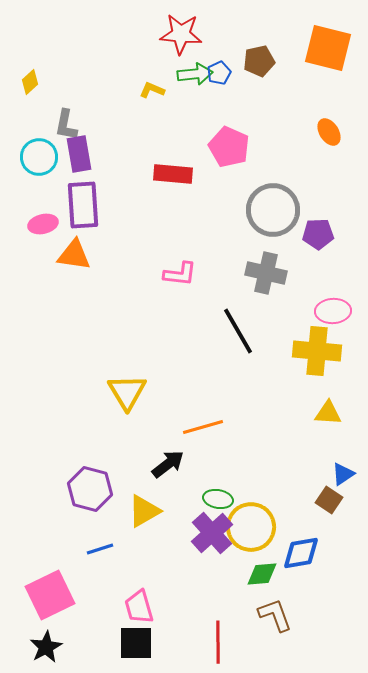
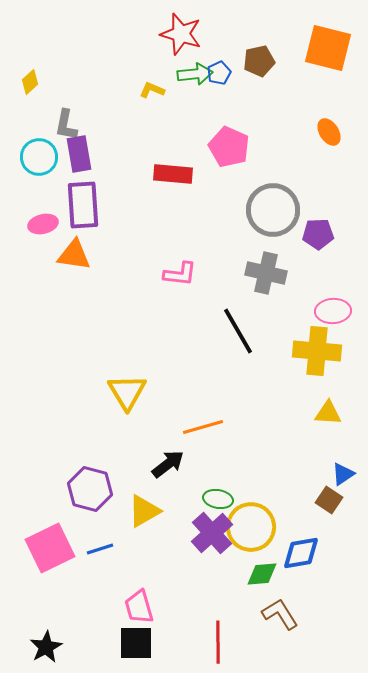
red star at (181, 34): rotated 12 degrees clockwise
pink square at (50, 595): moved 47 px up
brown L-shape at (275, 615): moved 5 px right, 1 px up; rotated 12 degrees counterclockwise
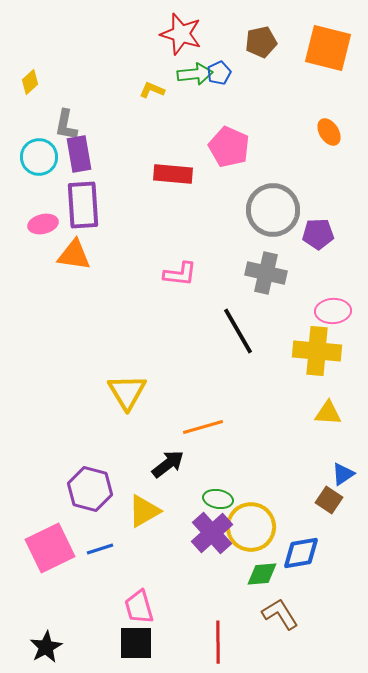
brown pentagon at (259, 61): moved 2 px right, 19 px up
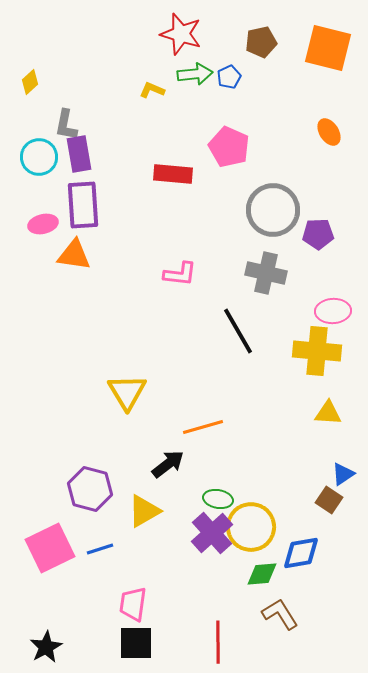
blue pentagon at (219, 73): moved 10 px right, 4 px down
pink trapezoid at (139, 607): moved 6 px left, 3 px up; rotated 24 degrees clockwise
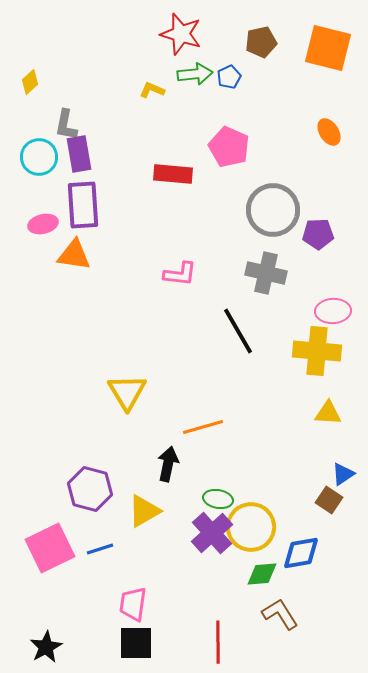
black arrow at (168, 464): rotated 40 degrees counterclockwise
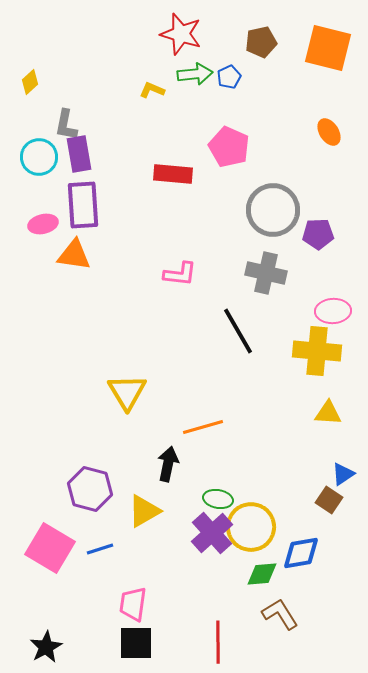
pink square at (50, 548): rotated 33 degrees counterclockwise
